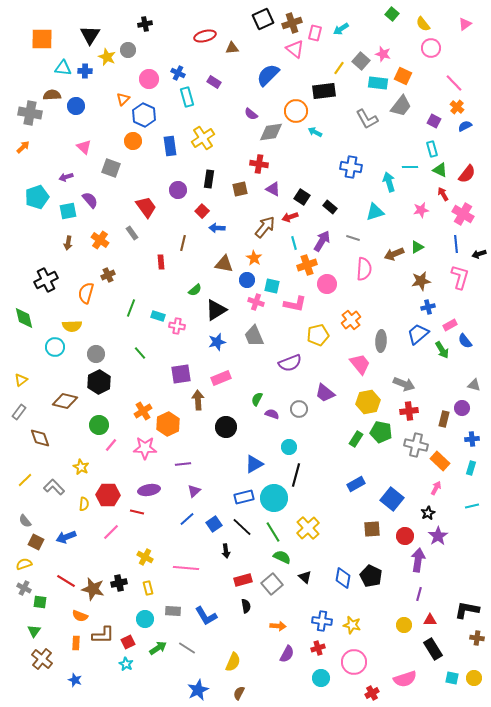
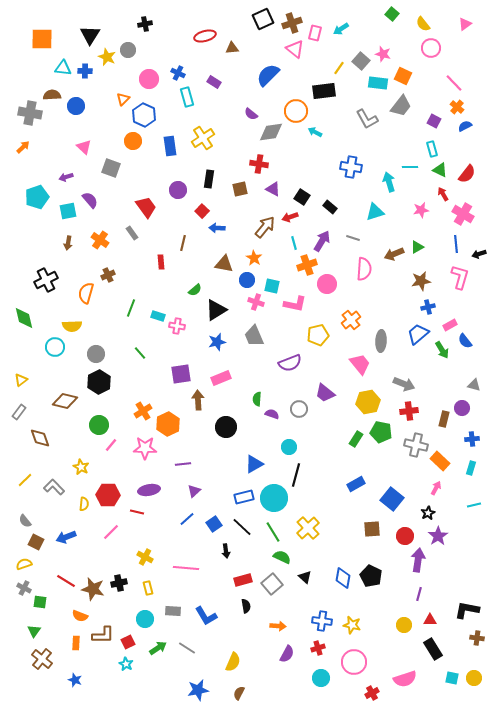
green semicircle at (257, 399): rotated 24 degrees counterclockwise
cyan line at (472, 506): moved 2 px right, 1 px up
blue star at (198, 690): rotated 15 degrees clockwise
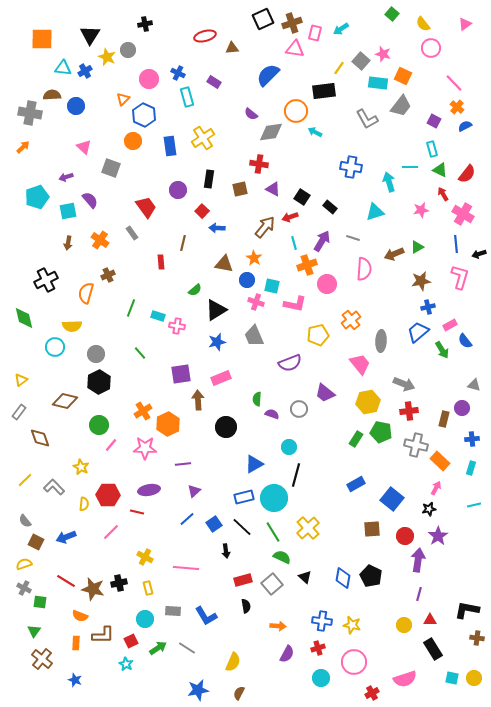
pink triangle at (295, 49): rotated 30 degrees counterclockwise
blue cross at (85, 71): rotated 32 degrees counterclockwise
blue trapezoid at (418, 334): moved 2 px up
black star at (428, 513): moved 1 px right, 4 px up; rotated 16 degrees clockwise
red square at (128, 642): moved 3 px right, 1 px up
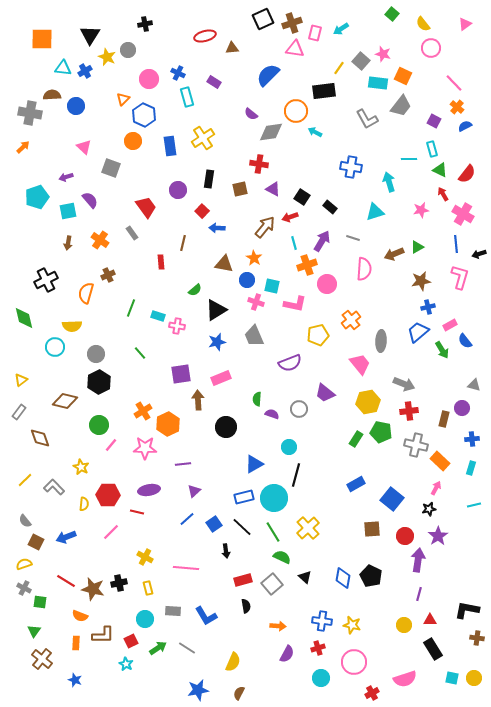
cyan line at (410, 167): moved 1 px left, 8 px up
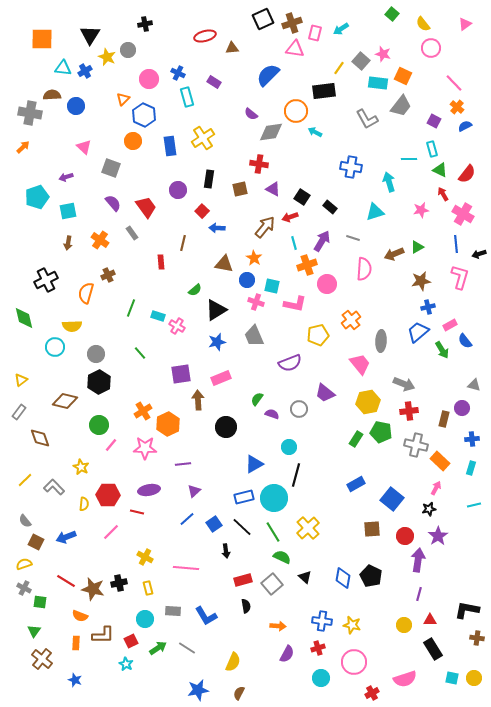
purple semicircle at (90, 200): moved 23 px right, 3 px down
pink cross at (177, 326): rotated 21 degrees clockwise
green semicircle at (257, 399): rotated 32 degrees clockwise
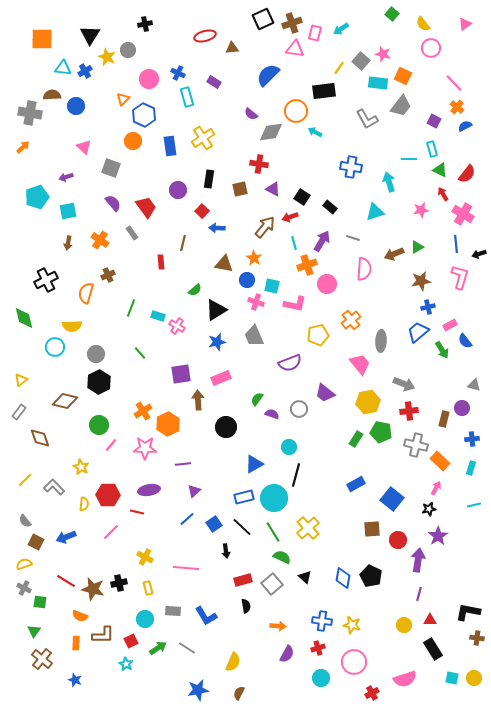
red circle at (405, 536): moved 7 px left, 4 px down
black L-shape at (467, 610): moved 1 px right, 2 px down
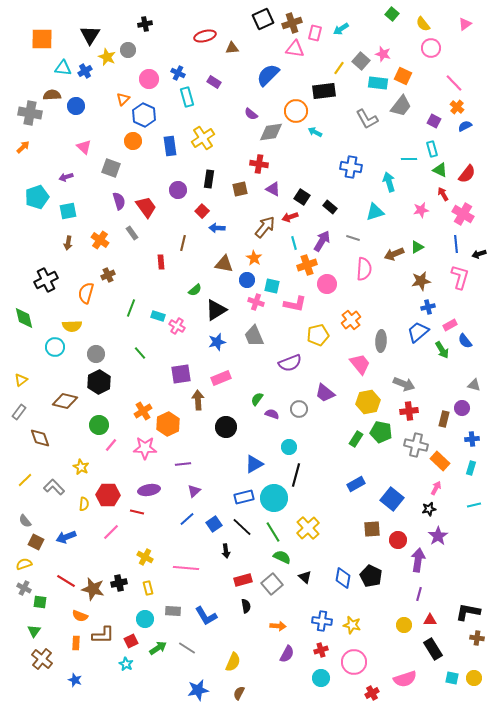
purple semicircle at (113, 203): moved 6 px right, 2 px up; rotated 24 degrees clockwise
red cross at (318, 648): moved 3 px right, 2 px down
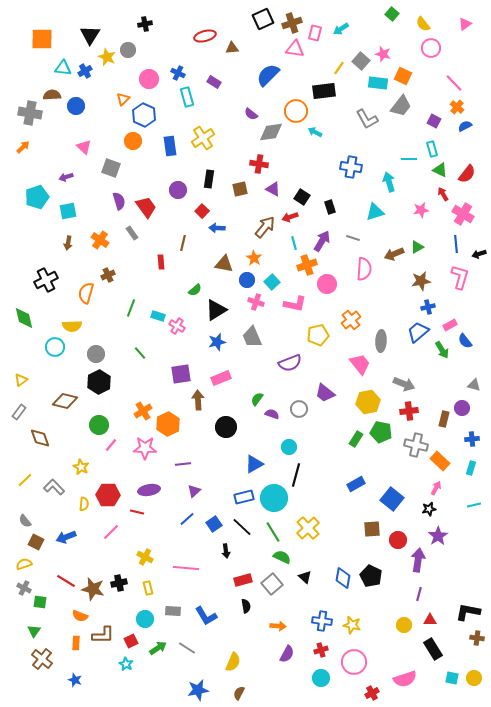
black rectangle at (330, 207): rotated 32 degrees clockwise
cyan square at (272, 286): moved 4 px up; rotated 35 degrees clockwise
gray trapezoid at (254, 336): moved 2 px left, 1 px down
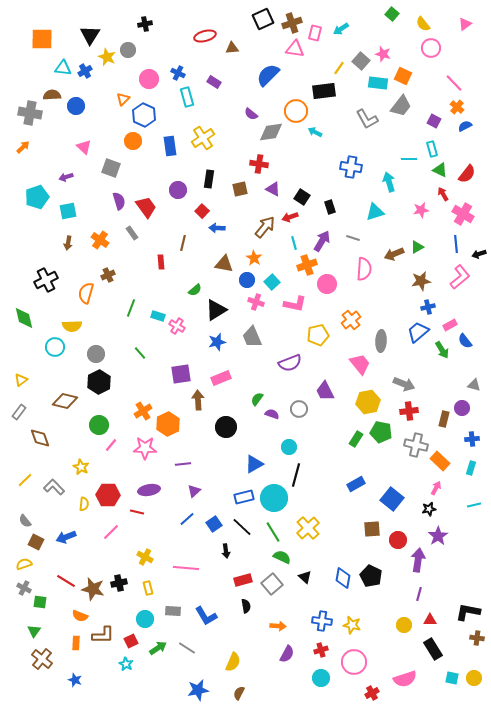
pink L-shape at (460, 277): rotated 35 degrees clockwise
purple trapezoid at (325, 393): moved 2 px up; rotated 25 degrees clockwise
